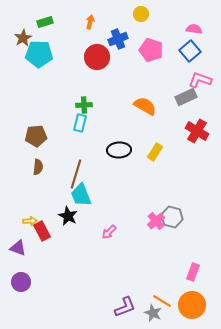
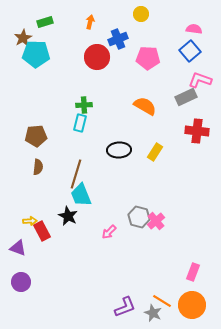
pink pentagon: moved 3 px left, 8 px down; rotated 15 degrees counterclockwise
cyan pentagon: moved 3 px left
red cross: rotated 25 degrees counterclockwise
gray hexagon: moved 33 px left
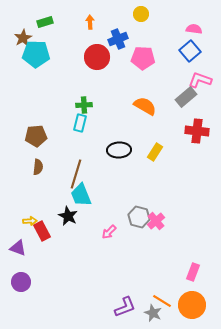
orange arrow: rotated 16 degrees counterclockwise
pink pentagon: moved 5 px left
gray rectangle: rotated 15 degrees counterclockwise
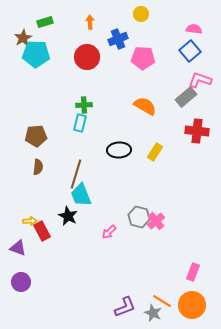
red circle: moved 10 px left
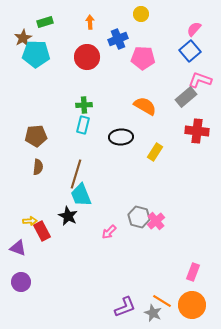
pink semicircle: rotated 56 degrees counterclockwise
cyan rectangle: moved 3 px right, 2 px down
black ellipse: moved 2 px right, 13 px up
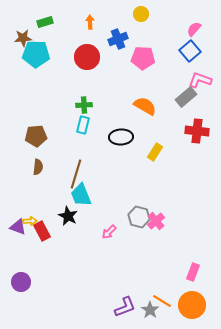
brown star: rotated 24 degrees clockwise
purple triangle: moved 21 px up
gray star: moved 3 px left, 3 px up; rotated 12 degrees clockwise
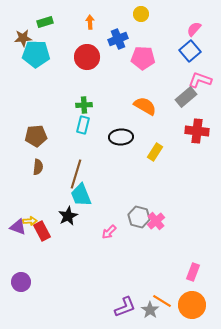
black star: rotated 18 degrees clockwise
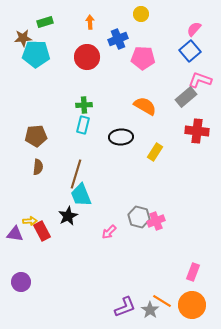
pink cross: rotated 18 degrees clockwise
purple triangle: moved 3 px left, 7 px down; rotated 12 degrees counterclockwise
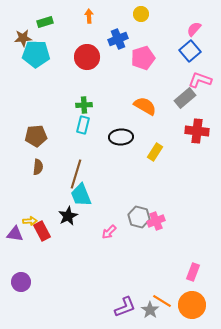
orange arrow: moved 1 px left, 6 px up
pink pentagon: rotated 20 degrees counterclockwise
gray rectangle: moved 1 px left, 1 px down
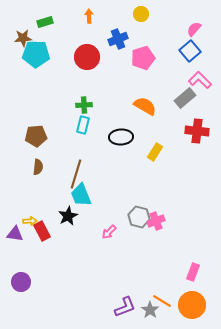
pink L-shape: rotated 25 degrees clockwise
